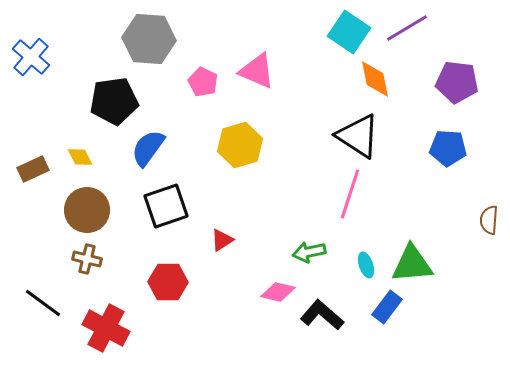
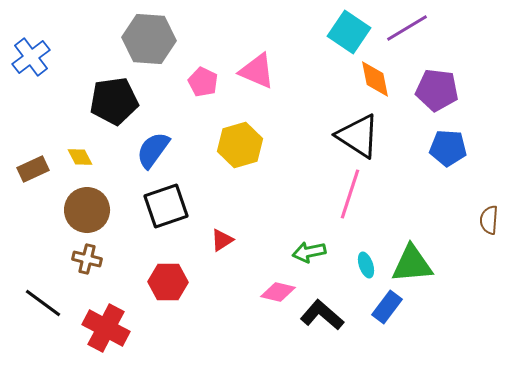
blue cross: rotated 12 degrees clockwise
purple pentagon: moved 20 px left, 8 px down
blue semicircle: moved 5 px right, 2 px down
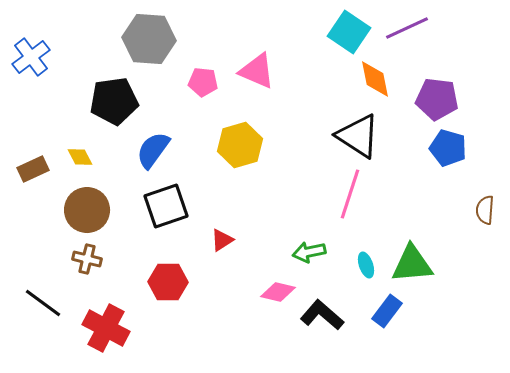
purple line: rotated 6 degrees clockwise
pink pentagon: rotated 20 degrees counterclockwise
purple pentagon: moved 9 px down
blue pentagon: rotated 12 degrees clockwise
brown semicircle: moved 4 px left, 10 px up
blue rectangle: moved 4 px down
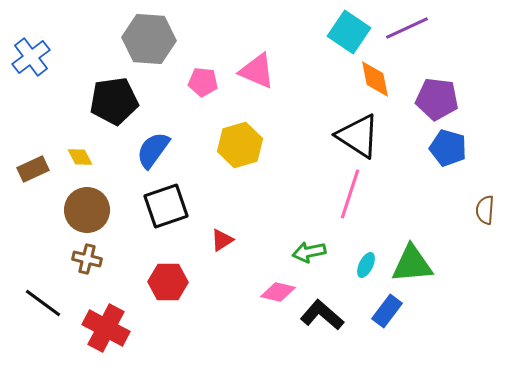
cyan ellipse: rotated 45 degrees clockwise
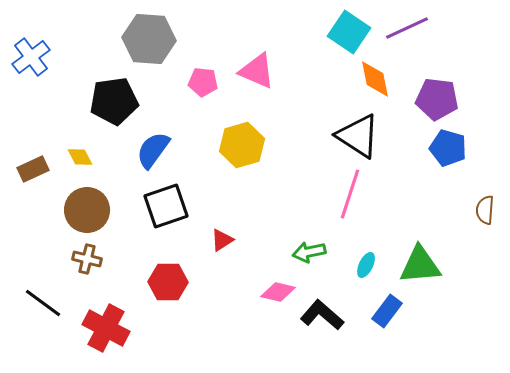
yellow hexagon: moved 2 px right
green triangle: moved 8 px right, 1 px down
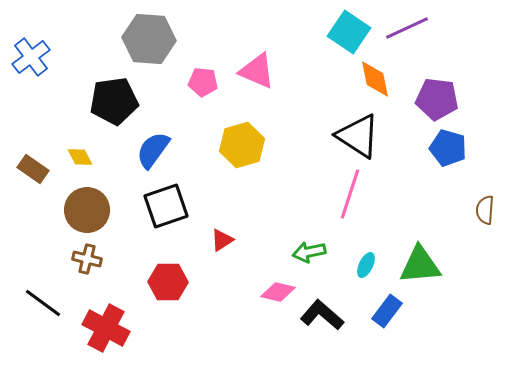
brown rectangle: rotated 60 degrees clockwise
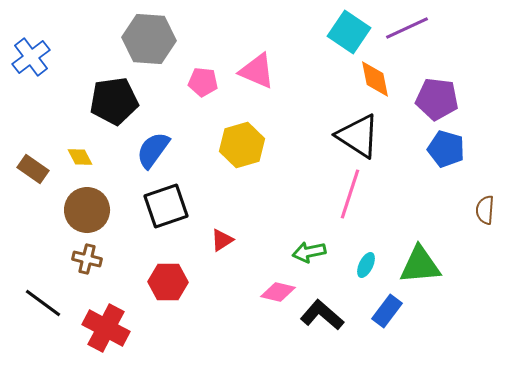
blue pentagon: moved 2 px left, 1 px down
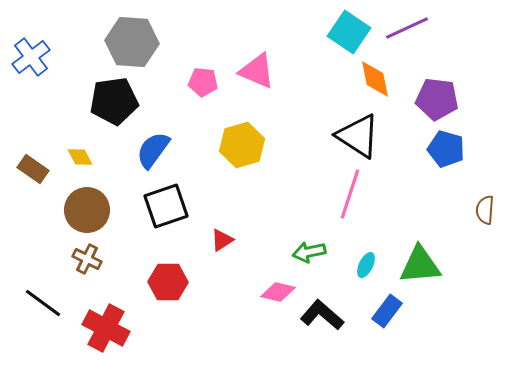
gray hexagon: moved 17 px left, 3 px down
brown cross: rotated 12 degrees clockwise
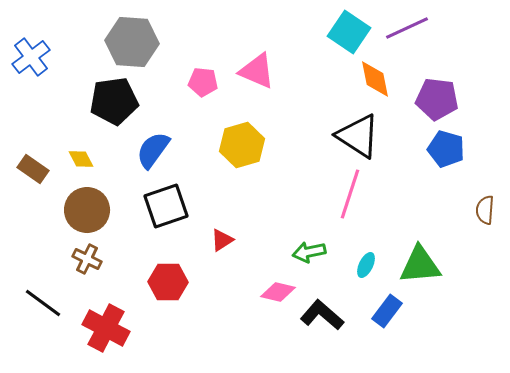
yellow diamond: moved 1 px right, 2 px down
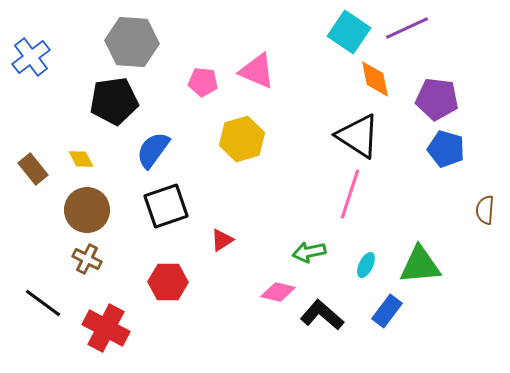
yellow hexagon: moved 6 px up
brown rectangle: rotated 16 degrees clockwise
